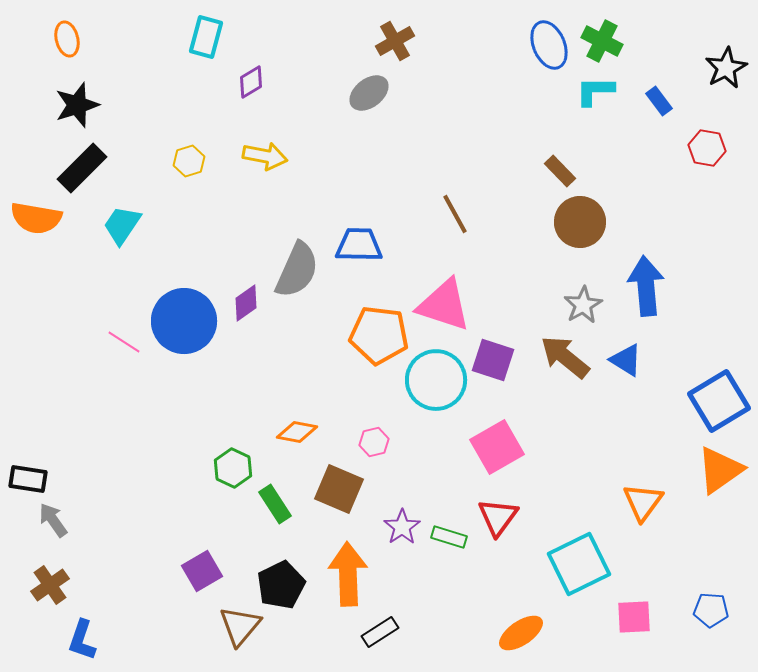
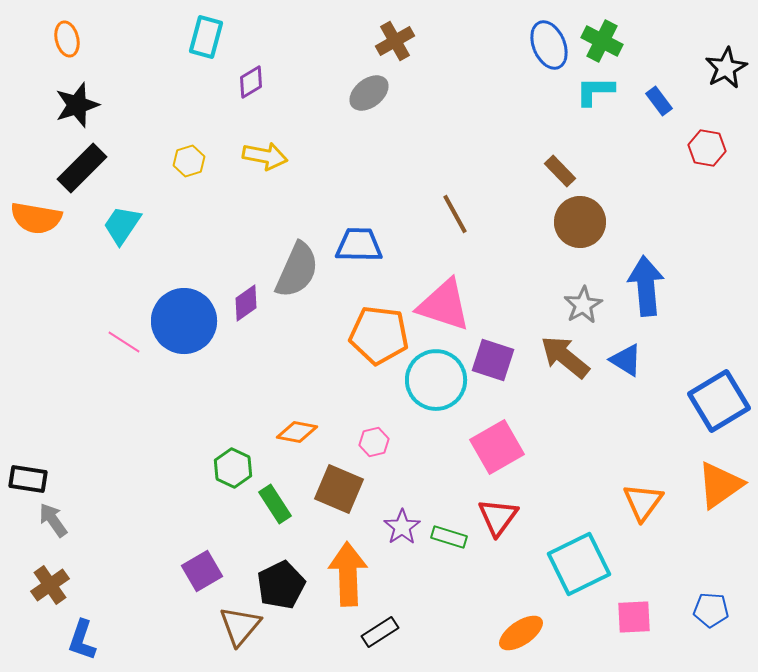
orange triangle at (720, 470): moved 15 px down
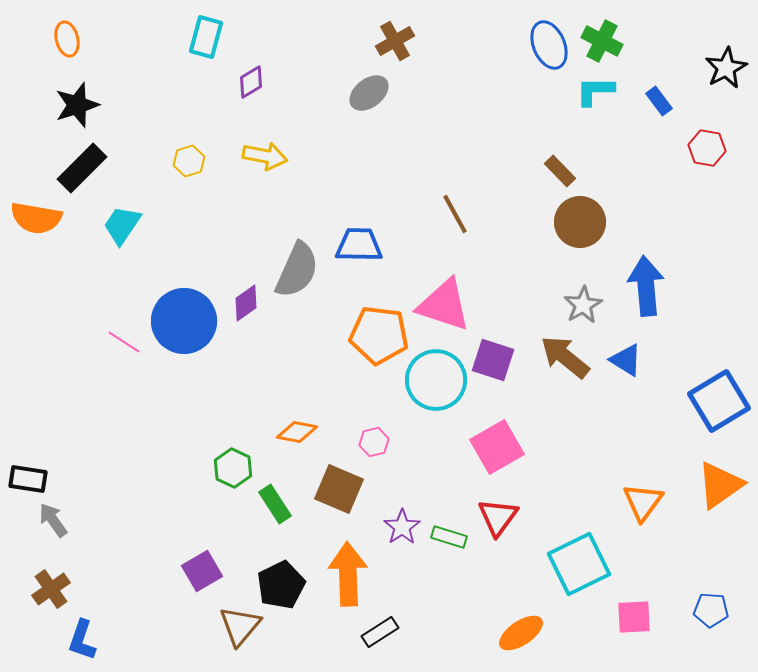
brown cross at (50, 585): moved 1 px right, 4 px down
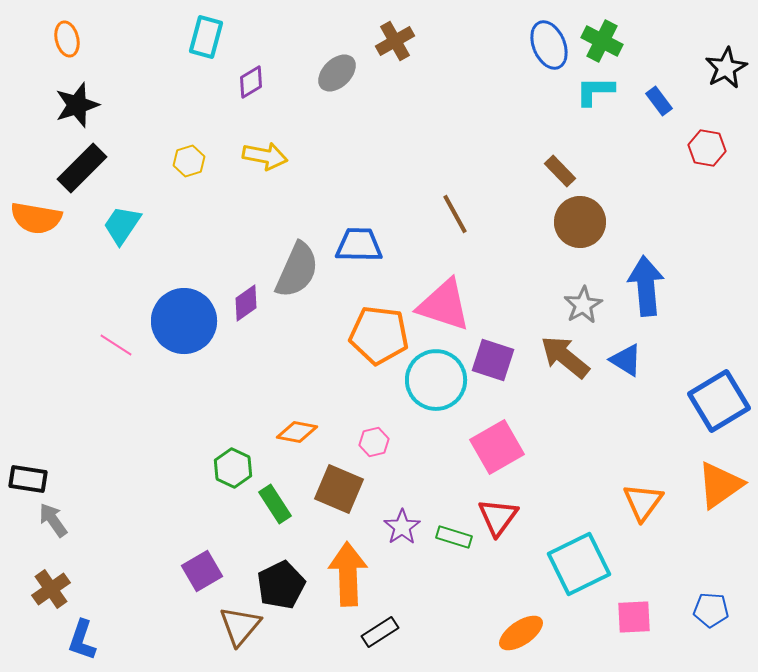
gray ellipse at (369, 93): moved 32 px left, 20 px up; rotated 6 degrees counterclockwise
pink line at (124, 342): moved 8 px left, 3 px down
green rectangle at (449, 537): moved 5 px right
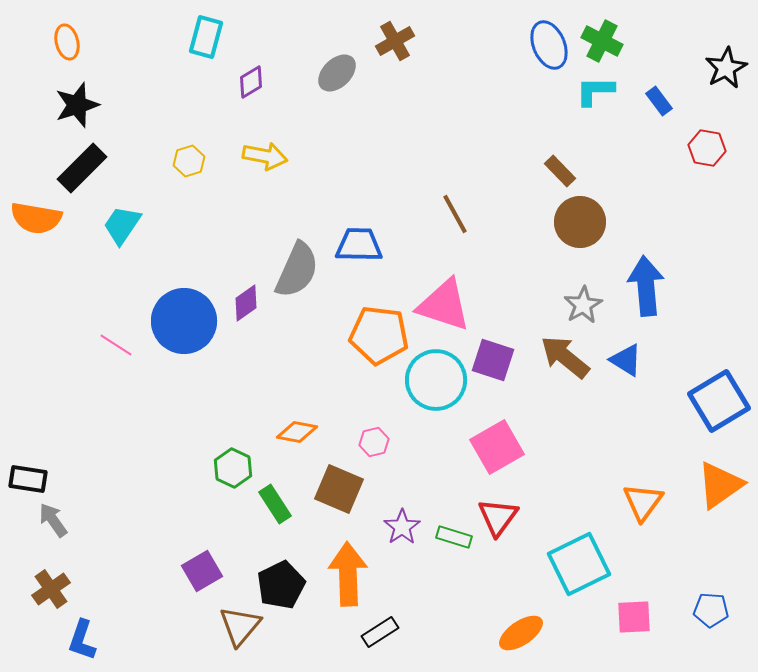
orange ellipse at (67, 39): moved 3 px down
